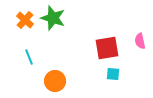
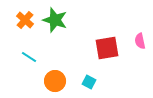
green star: moved 2 px right, 2 px down
cyan line: rotated 35 degrees counterclockwise
cyan square: moved 24 px left, 8 px down; rotated 24 degrees clockwise
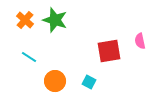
red square: moved 2 px right, 3 px down
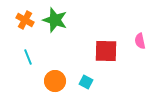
orange cross: rotated 12 degrees counterclockwise
red square: moved 3 px left; rotated 10 degrees clockwise
cyan line: moved 1 px left; rotated 35 degrees clockwise
cyan square: moved 3 px left
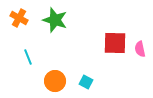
orange cross: moved 6 px left, 2 px up
pink semicircle: moved 8 px down
red square: moved 9 px right, 8 px up
